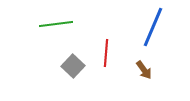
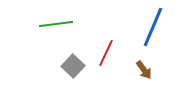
red line: rotated 20 degrees clockwise
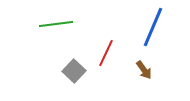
gray square: moved 1 px right, 5 px down
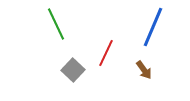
green line: rotated 72 degrees clockwise
gray square: moved 1 px left, 1 px up
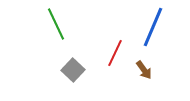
red line: moved 9 px right
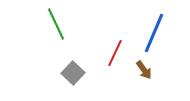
blue line: moved 1 px right, 6 px down
gray square: moved 3 px down
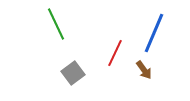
gray square: rotated 10 degrees clockwise
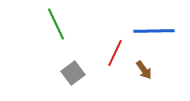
blue line: moved 2 px up; rotated 66 degrees clockwise
